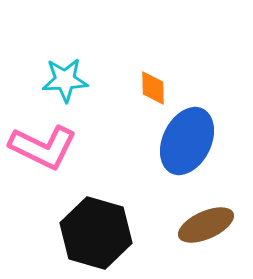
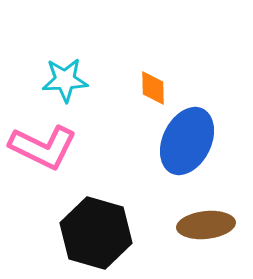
brown ellipse: rotated 18 degrees clockwise
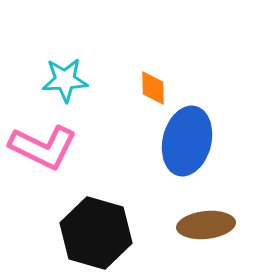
blue ellipse: rotated 12 degrees counterclockwise
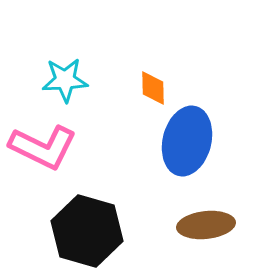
black hexagon: moved 9 px left, 2 px up
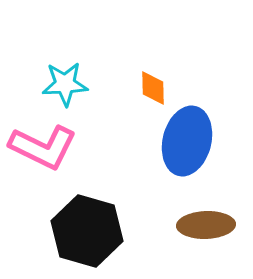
cyan star: moved 4 px down
brown ellipse: rotated 4 degrees clockwise
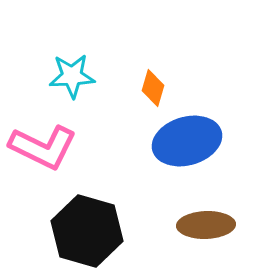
cyan star: moved 7 px right, 8 px up
orange diamond: rotated 18 degrees clockwise
blue ellipse: rotated 60 degrees clockwise
